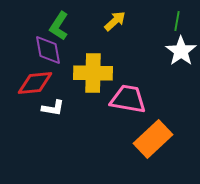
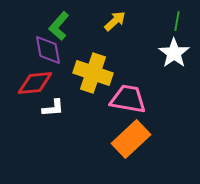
green L-shape: rotated 8 degrees clockwise
white star: moved 7 px left, 2 px down
yellow cross: rotated 18 degrees clockwise
white L-shape: rotated 15 degrees counterclockwise
orange rectangle: moved 22 px left
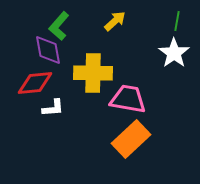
yellow cross: rotated 18 degrees counterclockwise
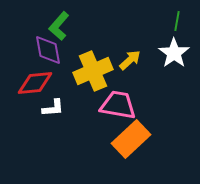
yellow arrow: moved 15 px right, 39 px down
yellow cross: moved 2 px up; rotated 24 degrees counterclockwise
pink trapezoid: moved 10 px left, 6 px down
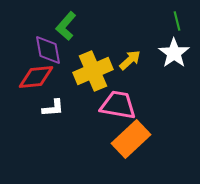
green line: rotated 24 degrees counterclockwise
green L-shape: moved 7 px right
red diamond: moved 1 px right, 6 px up
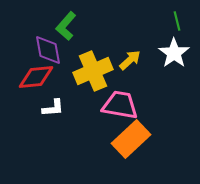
pink trapezoid: moved 2 px right
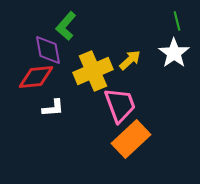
pink trapezoid: rotated 60 degrees clockwise
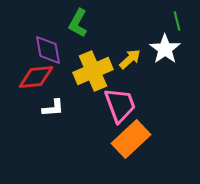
green L-shape: moved 12 px right, 3 px up; rotated 12 degrees counterclockwise
white star: moved 9 px left, 4 px up
yellow arrow: moved 1 px up
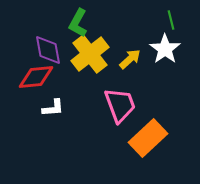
green line: moved 6 px left, 1 px up
yellow cross: moved 3 px left, 17 px up; rotated 15 degrees counterclockwise
orange rectangle: moved 17 px right, 1 px up
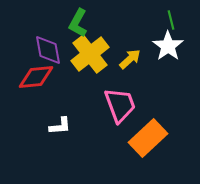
white star: moved 3 px right, 3 px up
white L-shape: moved 7 px right, 18 px down
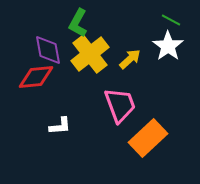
green line: rotated 48 degrees counterclockwise
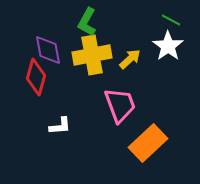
green L-shape: moved 9 px right, 1 px up
yellow cross: moved 2 px right, 1 px down; rotated 27 degrees clockwise
red diamond: rotated 69 degrees counterclockwise
orange rectangle: moved 5 px down
